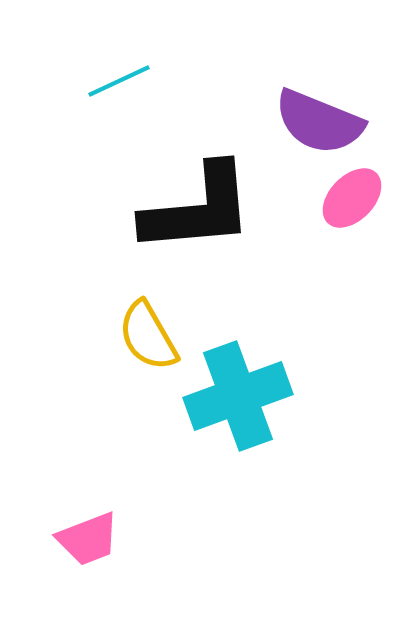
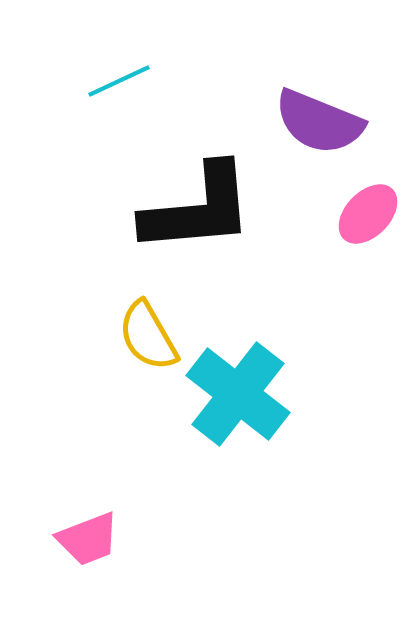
pink ellipse: moved 16 px right, 16 px down
cyan cross: moved 2 px up; rotated 32 degrees counterclockwise
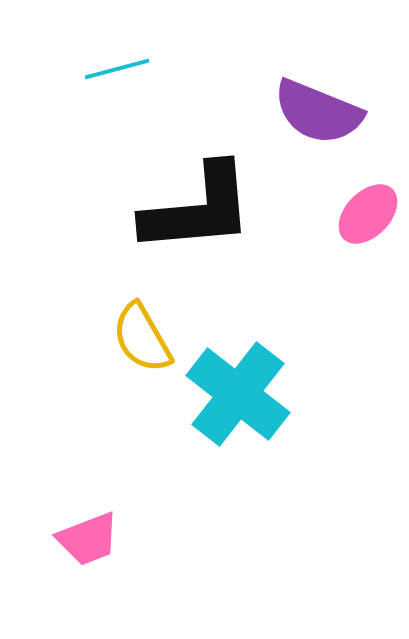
cyan line: moved 2 px left, 12 px up; rotated 10 degrees clockwise
purple semicircle: moved 1 px left, 10 px up
yellow semicircle: moved 6 px left, 2 px down
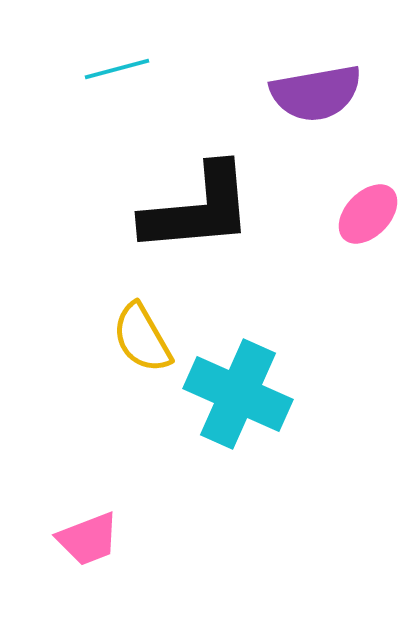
purple semicircle: moved 2 px left, 19 px up; rotated 32 degrees counterclockwise
cyan cross: rotated 14 degrees counterclockwise
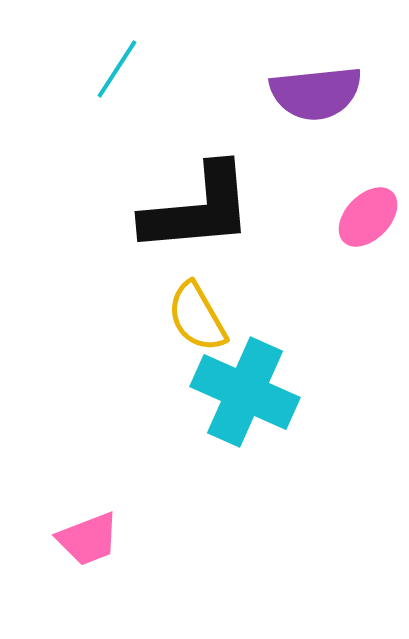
cyan line: rotated 42 degrees counterclockwise
purple semicircle: rotated 4 degrees clockwise
pink ellipse: moved 3 px down
yellow semicircle: moved 55 px right, 21 px up
cyan cross: moved 7 px right, 2 px up
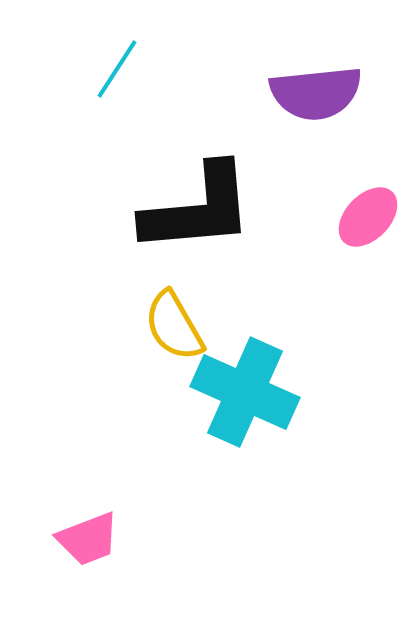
yellow semicircle: moved 23 px left, 9 px down
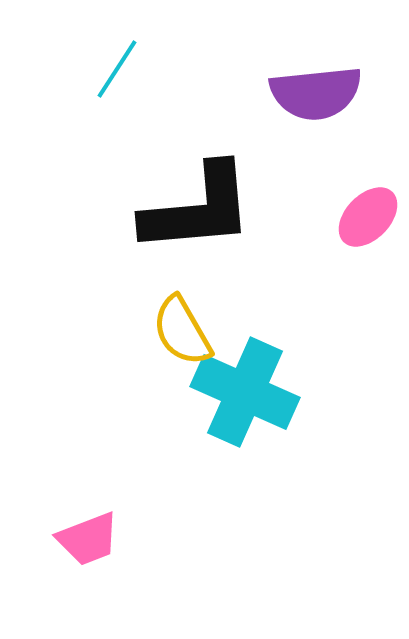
yellow semicircle: moved 8 px right, 5 px down
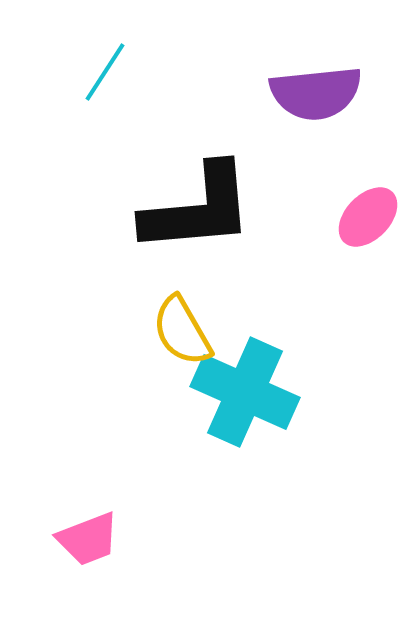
cyan line: moved 12 px left, 3 px down
